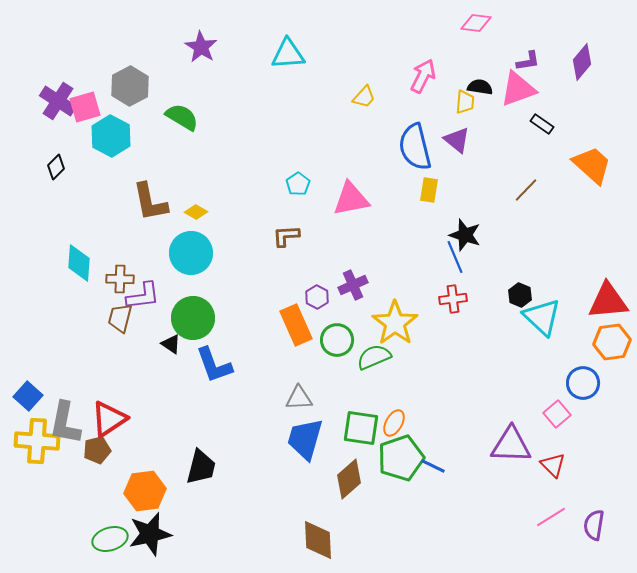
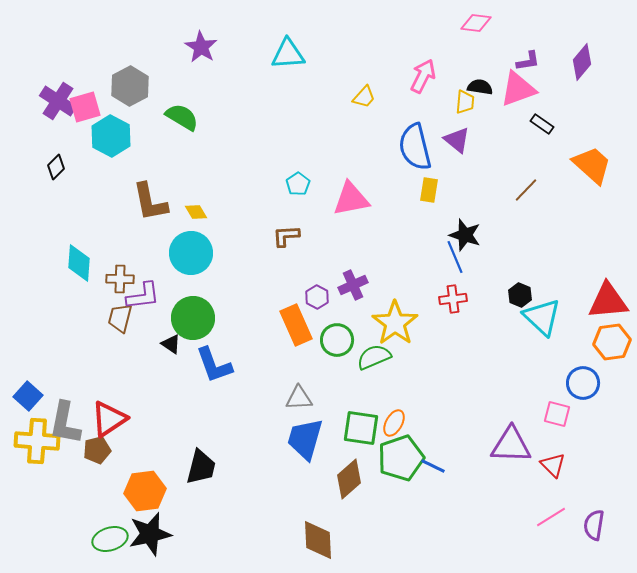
yellow diamond at (196, 212): rotated 30 degrees clockwise
pink square at (557, 414): rotated 36 degrees counterclockwise
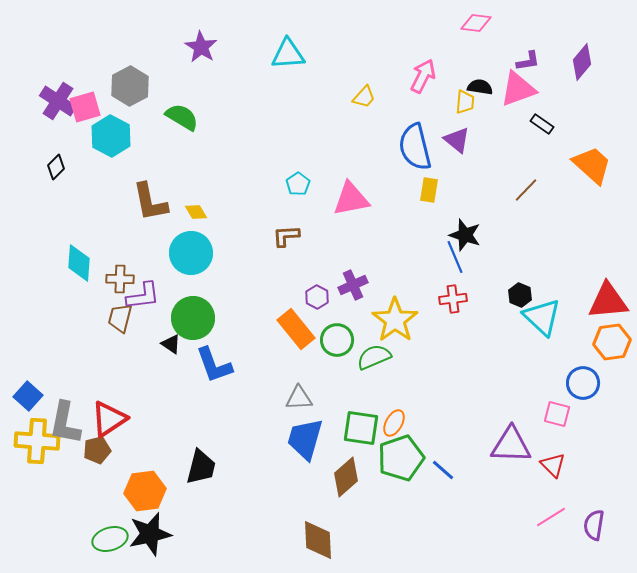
yellow star at (395, 323): moved 3 px up
orange rectangle at (296, 325): moved 4 px down; rotated 15 degrees counterclockwise
blue line at (433, 466): moved 10 px right, 4 px down; rotated 15 degrees clockwise
brown diamond at (349, 479): moved 3 px left, 2 px up
